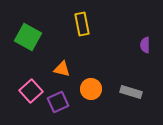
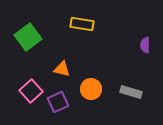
yellow rectangle: rotated 70 degrees counterclockwise
green square: rotated 24 degrees clockwise
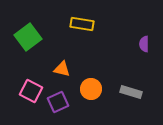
purple semicircle: moved 1 px left, 1 px up
pink square: rotated 20 degrees counterclockwise
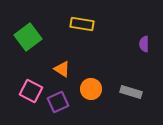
orange triangle: rotated 18 degrees clockwise
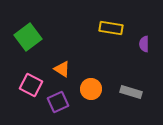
yellow rectangle: moved 29 px right, 4 px down
pink square: moved 6 px up
